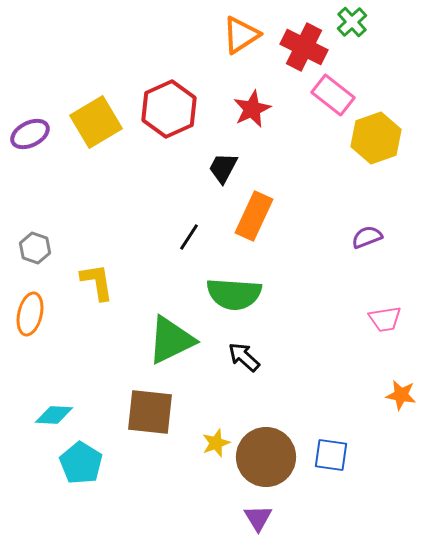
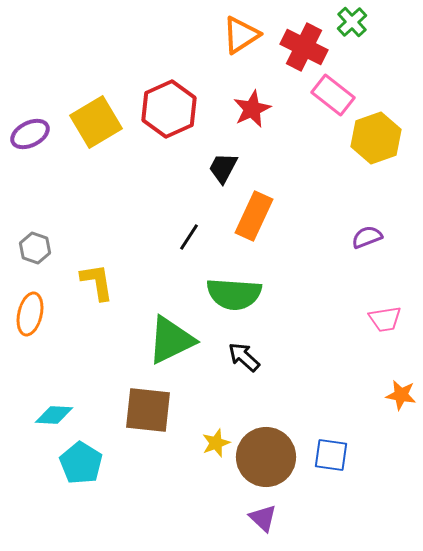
brown square: moved 2 px left, 2 px up
purple triangle: moved 5 px right; rotated 16 degrees counterclockwise
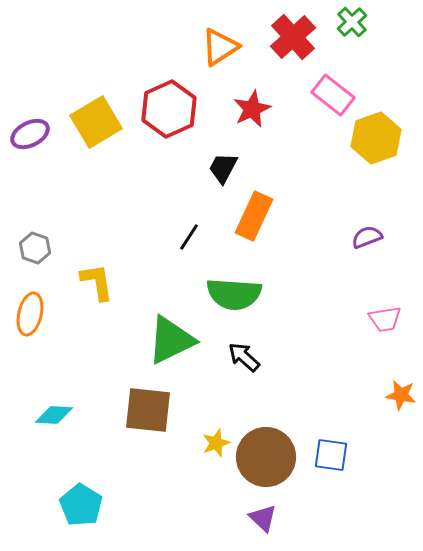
orange triangle: moved 21 px left, 12 px down
red cross: moved 11 px left, 10 px up; rotated 21 degrees clockwise
cyan pentagon: moved 42 px down
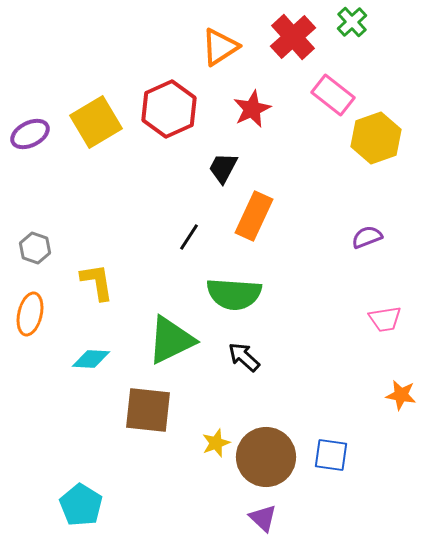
cyan diamond: moved 37 px right, 56 px up
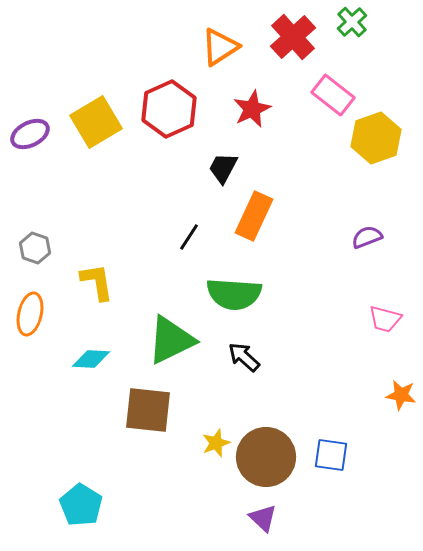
pink trapezoid: rotated 24 degrees clockwise
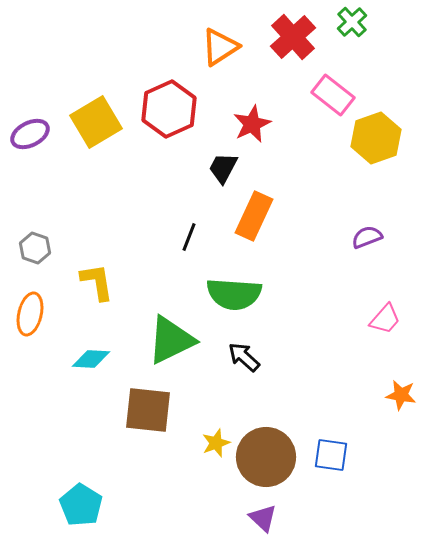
red star: moved 15 px down
black line: rotated 12 degrees counterclockwise
pink trapezoid: rotated 64 degrees counterclockwise
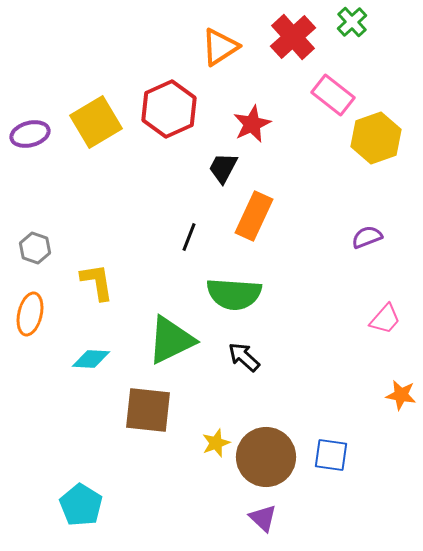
purple ellipse: rotated 12 degrees clockwise
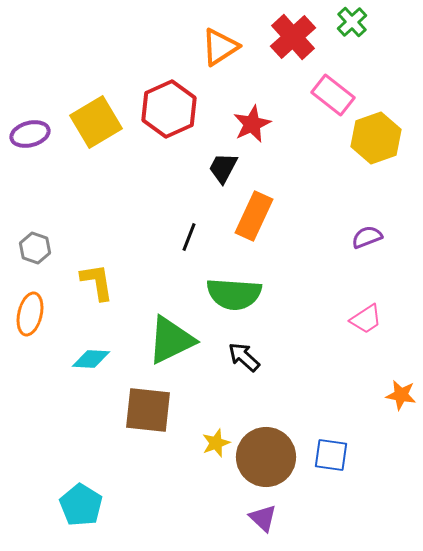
pink trapezoid: moved 19 px left; rotated 16 degrees clockwise
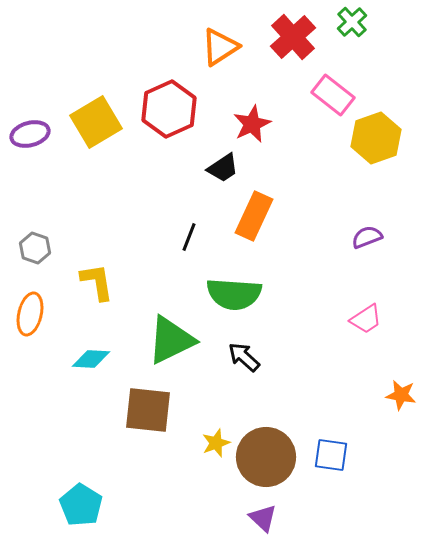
black trapezoid: rotated 152 degrees counterclockwise
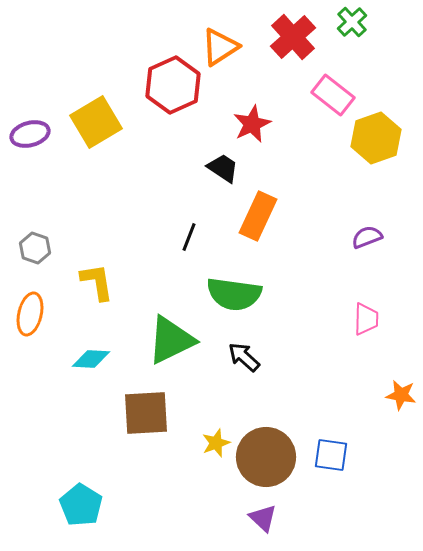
red hexagon: moved 4 px right, 24 px up
black trapezoid: rotated 112 degrees counterclockwise
orange rectangle: moved 4 px right
green semicircle: rotated 4 degrees clockwise
pink trapezoid: rotated 56 degrees counterclockwise
brown square: moved 2 px left, 3 px down; rotated 9 degrees counterclockwise
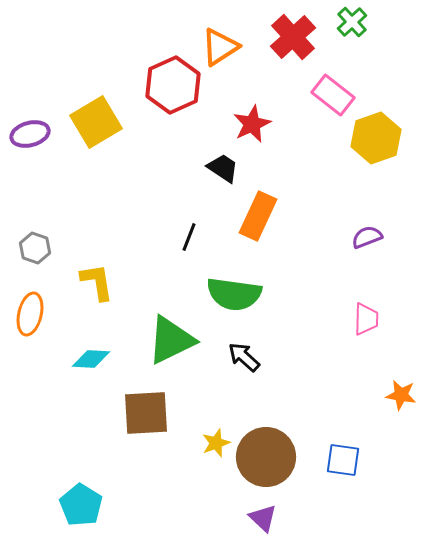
blue square: moved 12 px right, 5 px down
